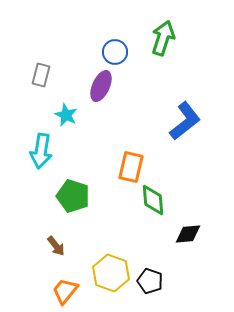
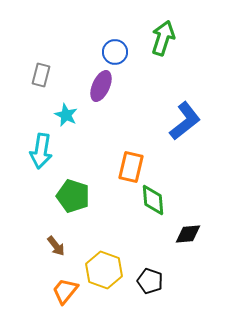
yellow hexagon: moved 7 px left, 3 px up
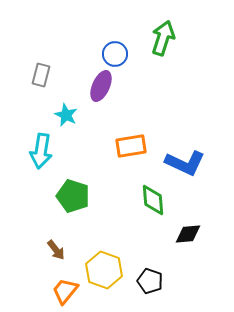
blue circle: moved 2 px down
blue L-shape: moved 42 px down; rotated 63 degrees clockwise
orange rectangle: moved 21 px up; rotated 68 degrees clockwise
brown arrow: moved 4 px down
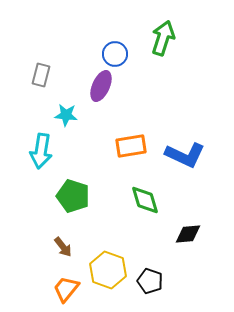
cyan star: rotated 20 degrees counterclockwise
blue L-shape: moved 8 px up
green diamond: moved 8 px left; rotated 12 degrees counterclockwise
brown arrow: moved 7 px right, 3 px up
yellow hexagon: moved 4 px right
orange trapezoid: moved 1 px right, 2 px up
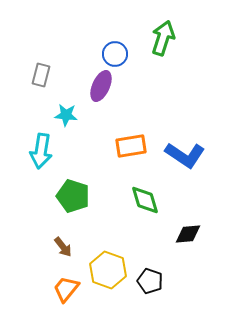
blue L-shape: rotated 9 degrees clockwise
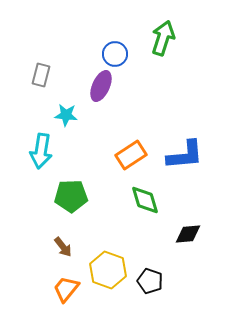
orange rectangle: moved 9 px down; rotated 24 degrees counterclockwise
blue L-shape: rotated 39 degrees counterclockwise
green pentagon: moved 2 px left; rotated 20 degrees counterclockwise
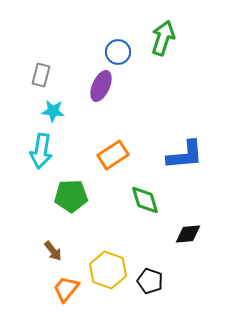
blue circle: moved 3 px right, 2 px up
cyan star: moved 13 px left, 4 px up
orange rectangle: moved 18 px left
brown arrow: moved 10 px left, 4 px down
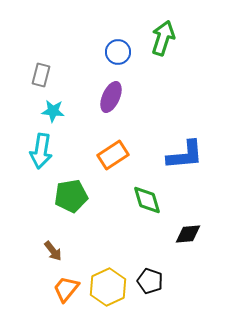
purple ellipse: moved 10 px right, 11 px down
green pentagon: rotated 8 degrees counterclockwise
green diamond: moved 2 px right
yellow hexagon: moved 17 px down; rotated 15 degrees clockwise
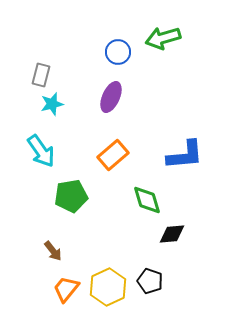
green arrow: rotated 124 degrees counterclockwise
cyan star: moved 1 px left, 7 px up; rotated 20 degrees counterclockwise
cyan arrow: rotated 44 degrees counterclockwise
orange rectangle: rotated 8 degrees counterclockwise
black diamond: moved 16 px left
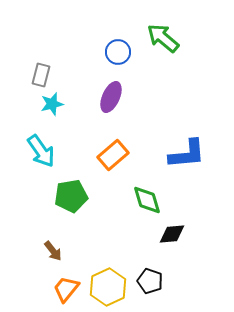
green arrow: rotated 56 degrees clockwise
blue L-shape: moved 2 px right, 1 px up
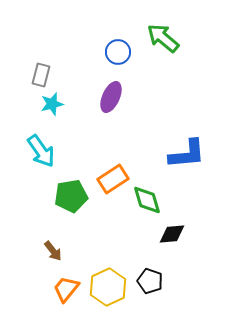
orange rectangle: moved 24 px down; rotated 8 degrees clockwise
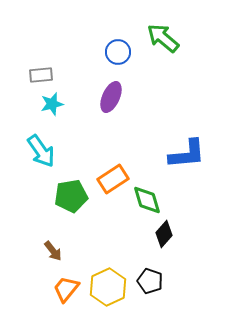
gray rectangle: rotated 70 degrees clockwise
black diamond: moved 8 px left; rotated 44 degrees counterclockwise
